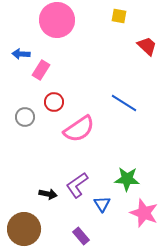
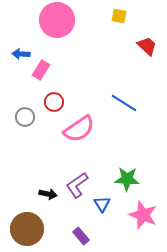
pink star: moved 1 px left, 2 px down
brown circle: moved 3 px right
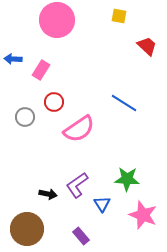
blue arrow: moved 8 px left, 5 px down
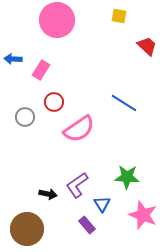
green star: moved 2 px up
purple rectangle: moved 6 px right, 11 px up
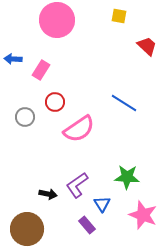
red circle: moved 1 px right
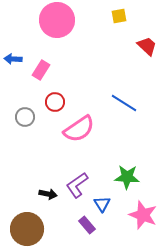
yellow square: rotated 21 degrees counterclockwise
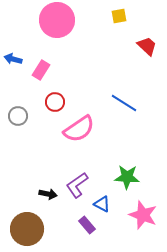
blue arrow: rotated 12 degrees clockwise
gray circle: moved 7 px left, 1 px up
blue triangle: rotated 30 degrees counterclockwise
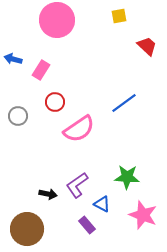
blue line: rotated 68 degrees counterclockwise
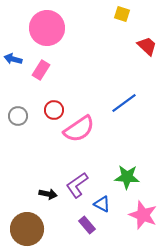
yellow square: moved 3 px right, 2 px up; rotated 28 degrees clockwise
pink circle: moved 10 px left, 8 px down
red circle: moved 1 px left, 8 px down
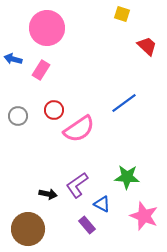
pink star: moved 1 px right, 1 px down
brown circle: moved 1 px right
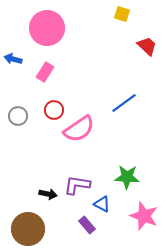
pink rectangle: moved 4 px right, 2 px down
purple L-shape: rotated 44 degrees clockwise
